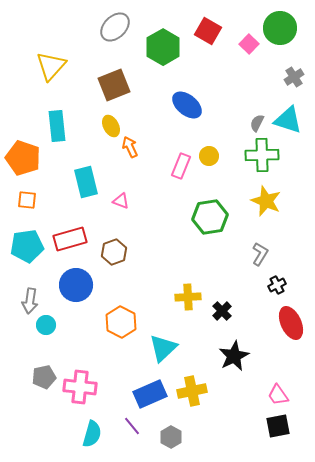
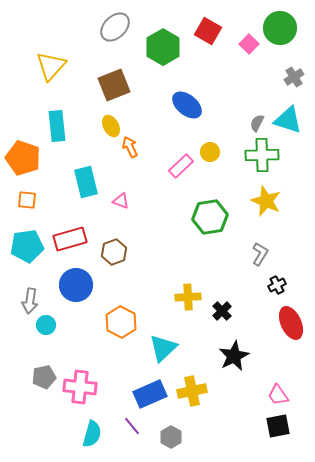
yellow circle at (209, 156): moved 1 px right, 4 px up
pink rectangle at (181, 166): rotated 25 degrees clockwise
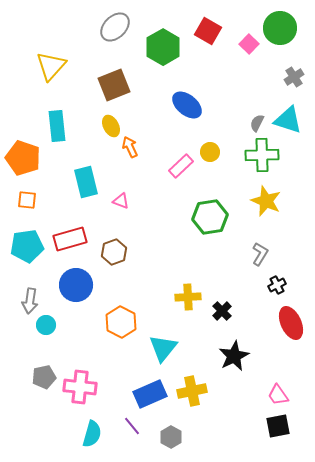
cyan triangle at (163, 348): rotated 8 degrees counterclockwise
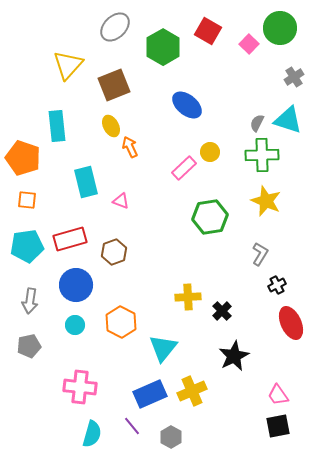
yellow triangle at (51, 66): moved 17 px right, 1 px up
pink rectangle at (181, 166): moved 3 px right, 2 px down
cyan circle at (46, 325): moved 29 px right
gray pentagon at (44, 377): moved 15 px left, 31 px up
yellow cross at (192, 391): rotated 12 degrees counterclockwise
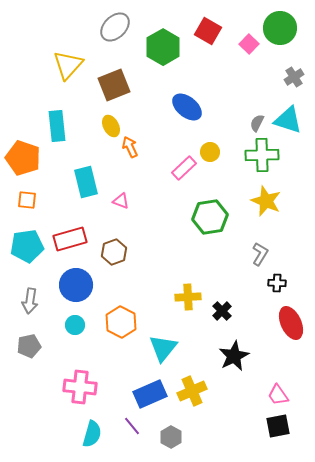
blue ellipse at (187, 105): moved 2 px down
black cross at (277, 285): moved 2 px up; rotated 30 degrees clockwise
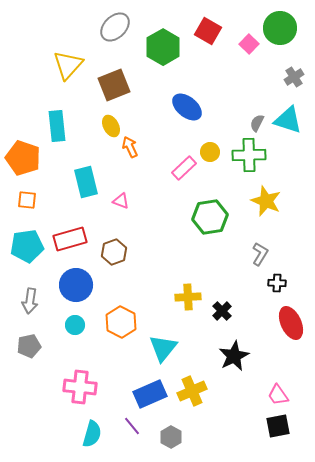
green cross at (262, 155): moved 13 px left
